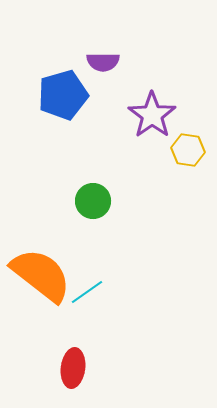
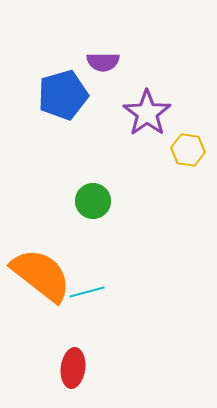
purple star: moved 5 px left, 2 px up
cyan line: rotated 20 degrees clockwise
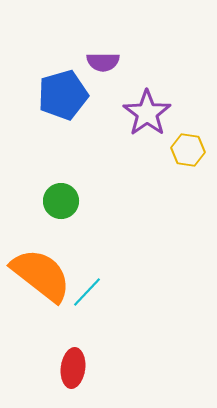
green circle: moved 32 px left
cyan line: rotated 32 degrees counterclockwise
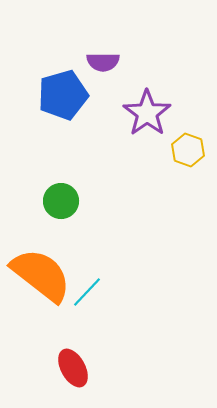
yellow hexagon: rotated 12 degrees clockwise
red ellipse: rotated 36 degrees counterclockwise
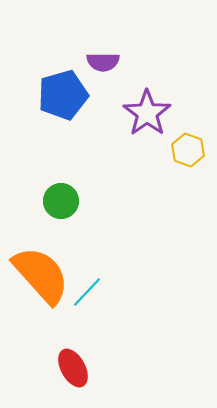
orange semicircle: rotated 10 degrees clockwise
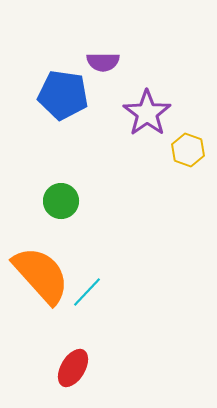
blue pentagon: rotated 24 degrees clockwise
red ellipse: rotated 60 degrees clockwise
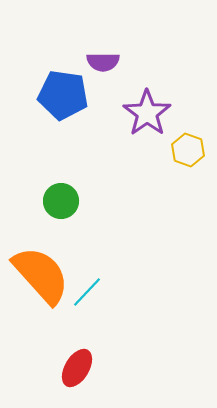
red ellipse: moved 4 px right
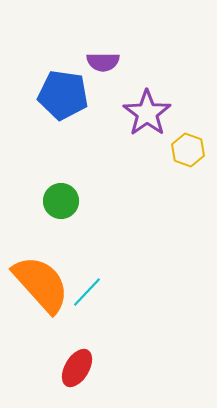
orange semicircle: moved 9 px down
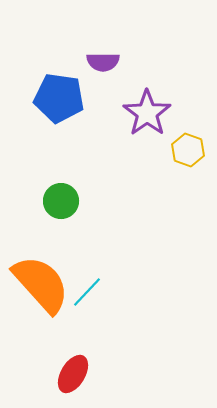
blue pentagon: moved 4 px left, 3 px down
red ellipse: moved 4 px left, 6 px down
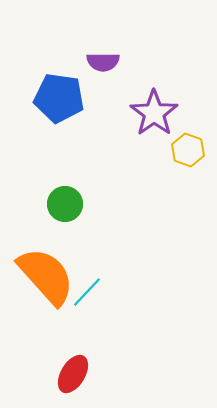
purple star: moved 7 px right
green circle: moved 4 px right, 3 px down
orange semicircle: moved 5 px right, 8 px up
